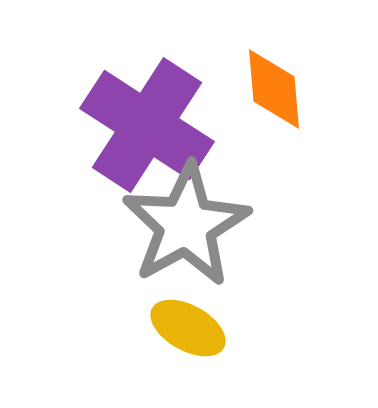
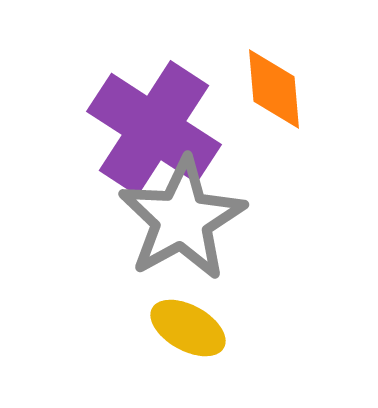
purple cross: moved 7 px right, 3 px down
gray star: moved 4 px left, 6 px up
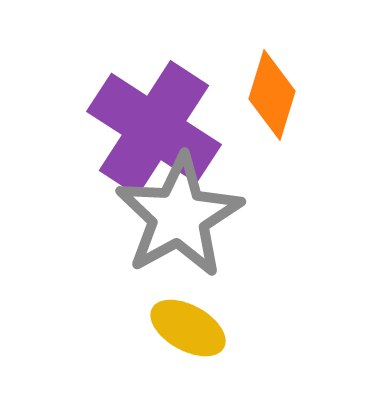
orange diamond: moved 2 px left, 6 px down; rotated 22 degrees clockwise
gray star: moved 3 px left, 3 px up
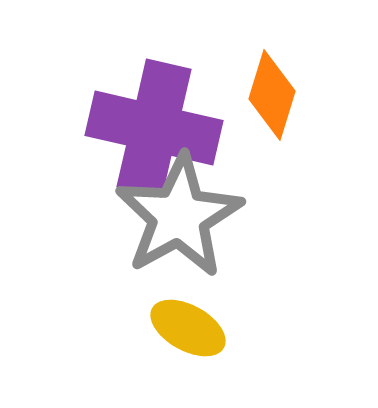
purple cross: rotated 20 degrees counterclockwise
